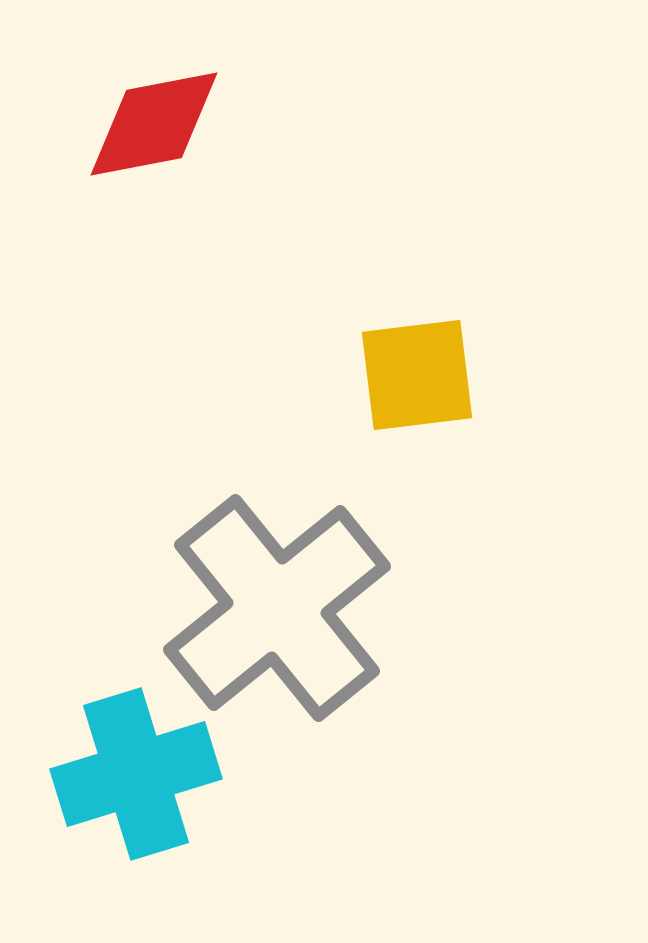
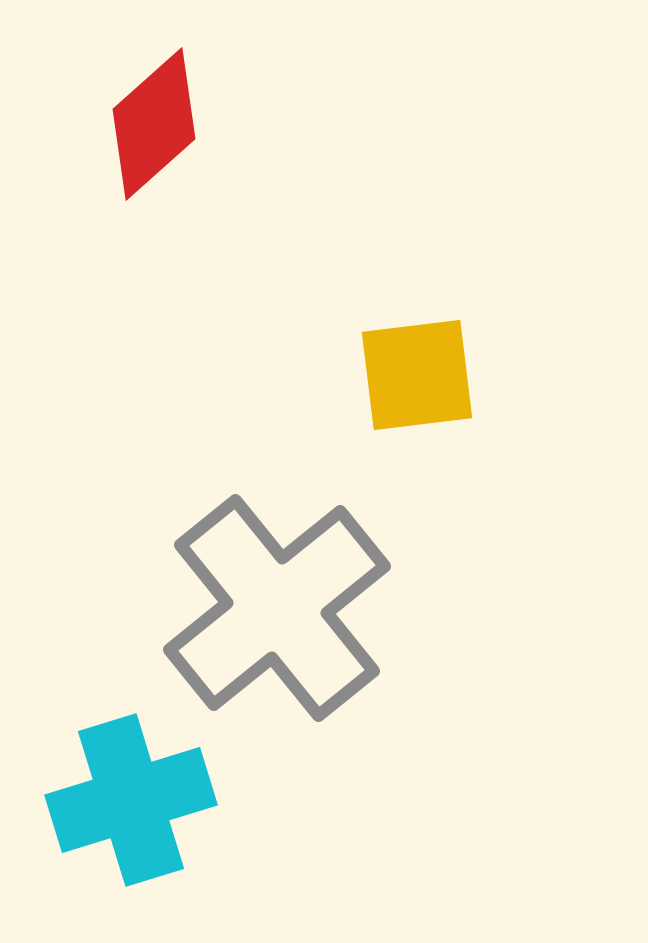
red diamond: rotated 31 degrees counterclockwise
cyan cross: moved 5 px left, 26 px down
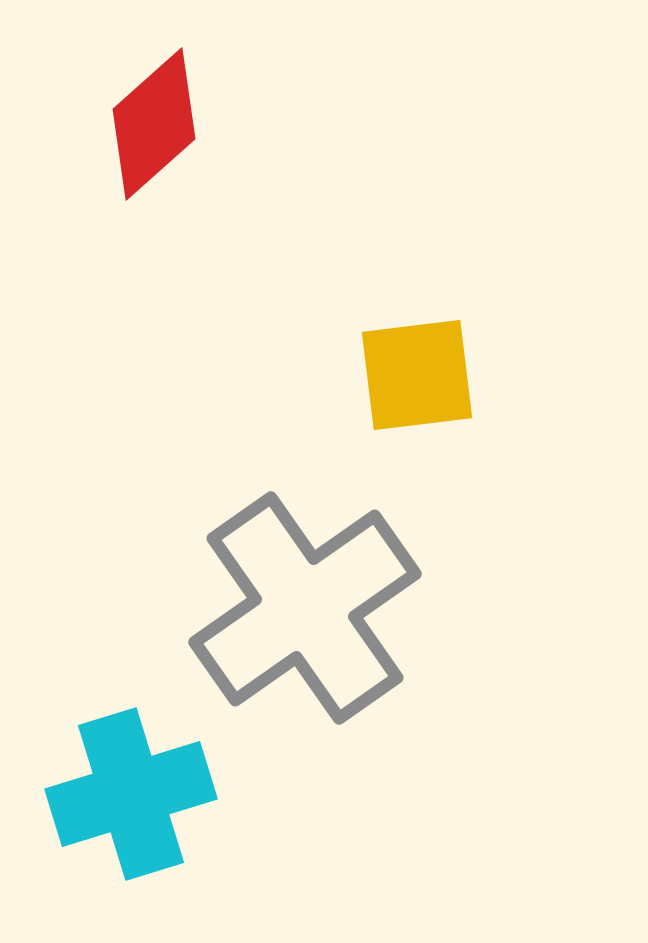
gray cross: moved 28 px right; rotated 4 degrees clockwise
cyan cross: moved 6 px up
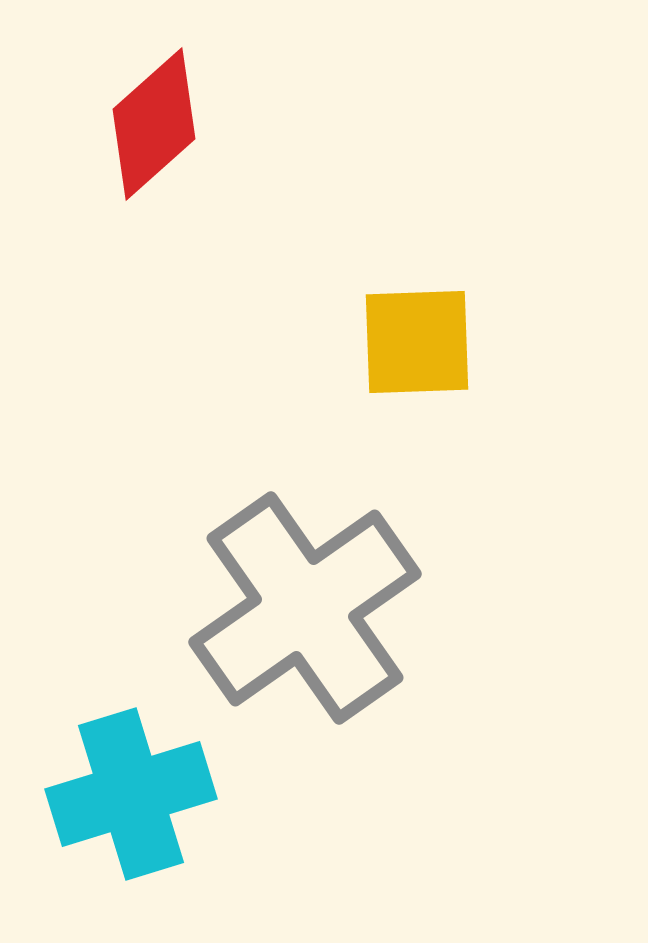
yellow square: moved 33 px up; rotated 5 degrees clockwise
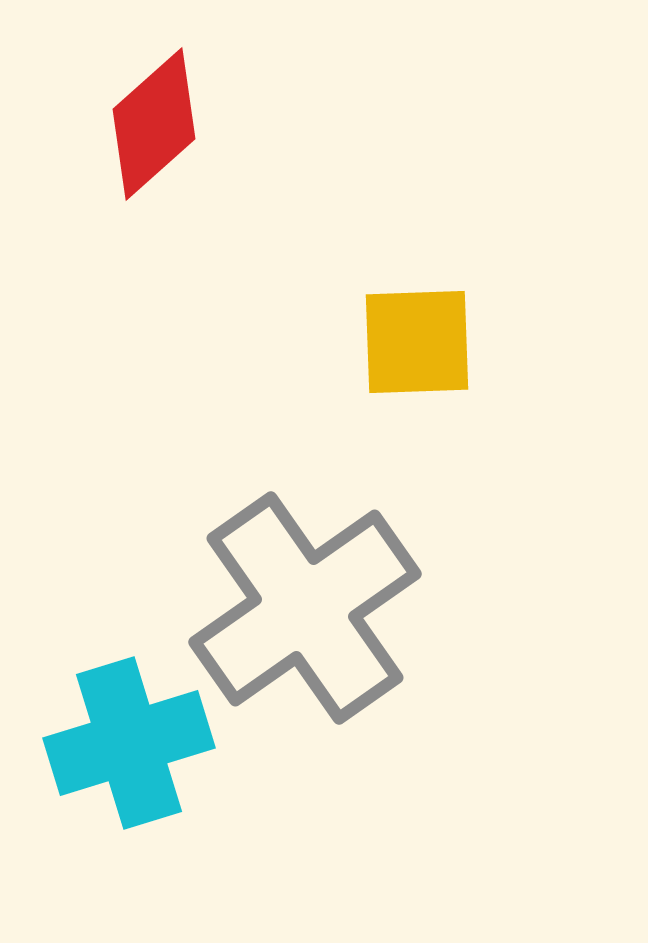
cyan cross: moved 2 px left, 51 px up
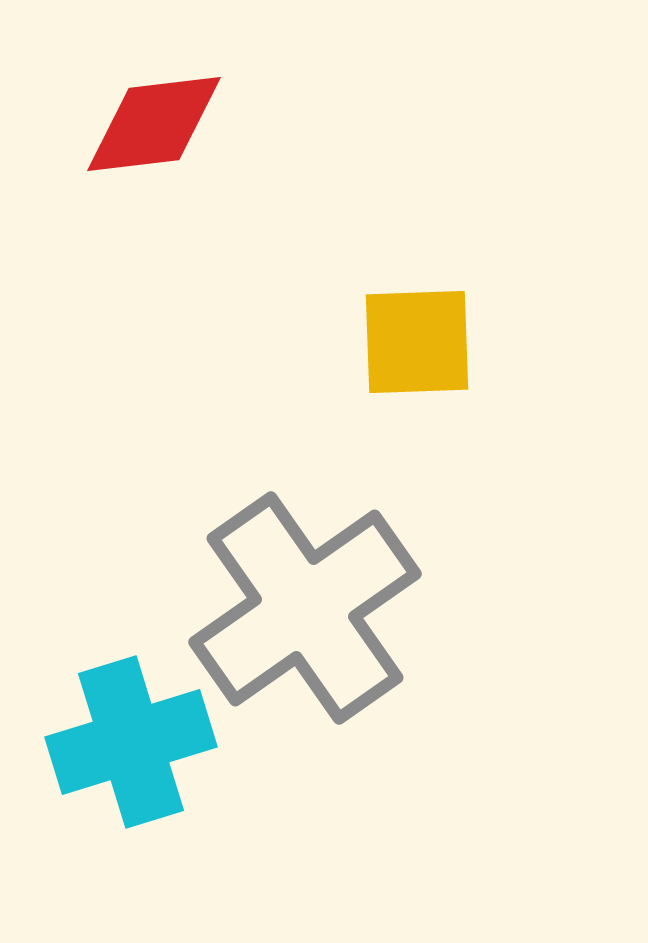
red diamond: rotated 35 degrees clockwise
cyan cross: moved 2 px right, 1 px up
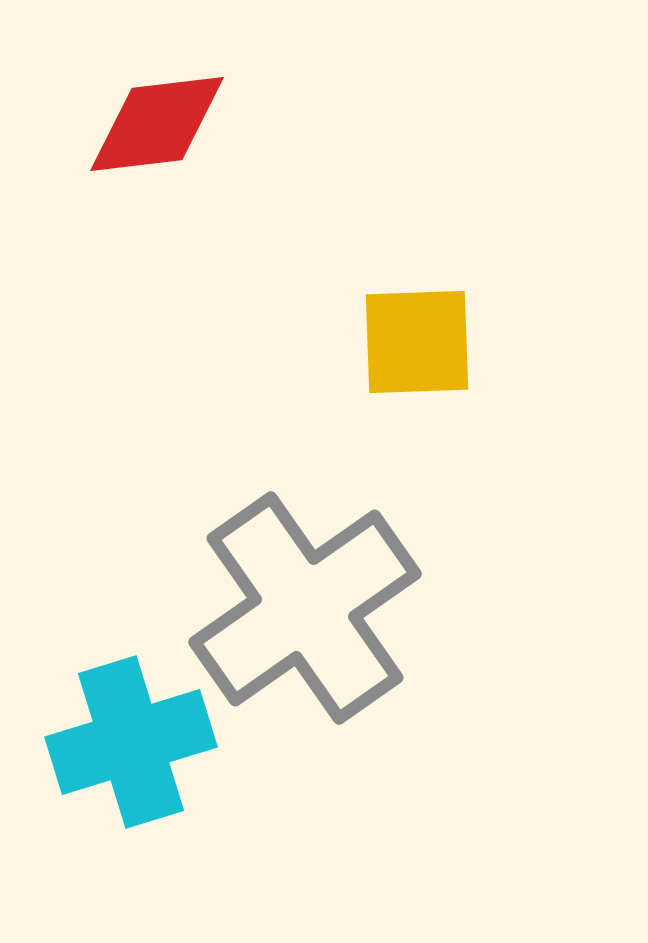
red diamond: moved 3 px right
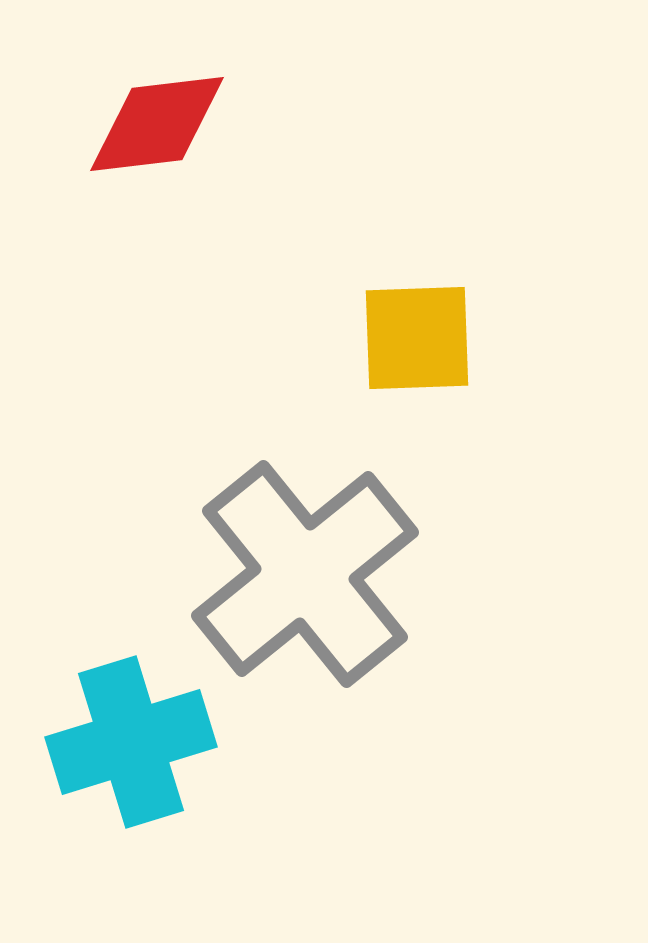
yellow square: moved 4 px up
gray cross: moved 34 px up; rotated 4 degrees counterclockwise
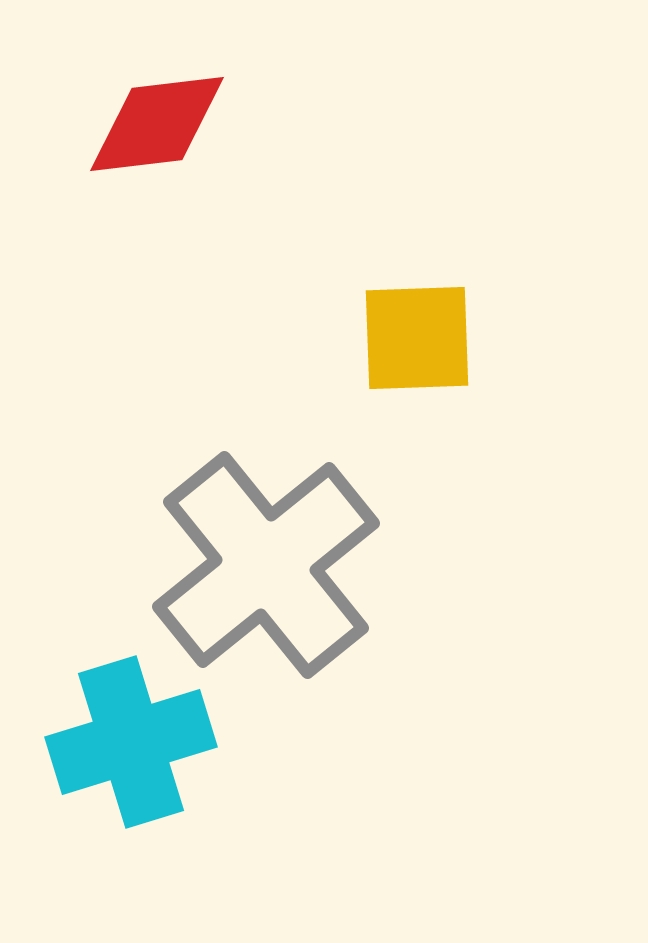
gray cross: moved 39 px left, 9 px up
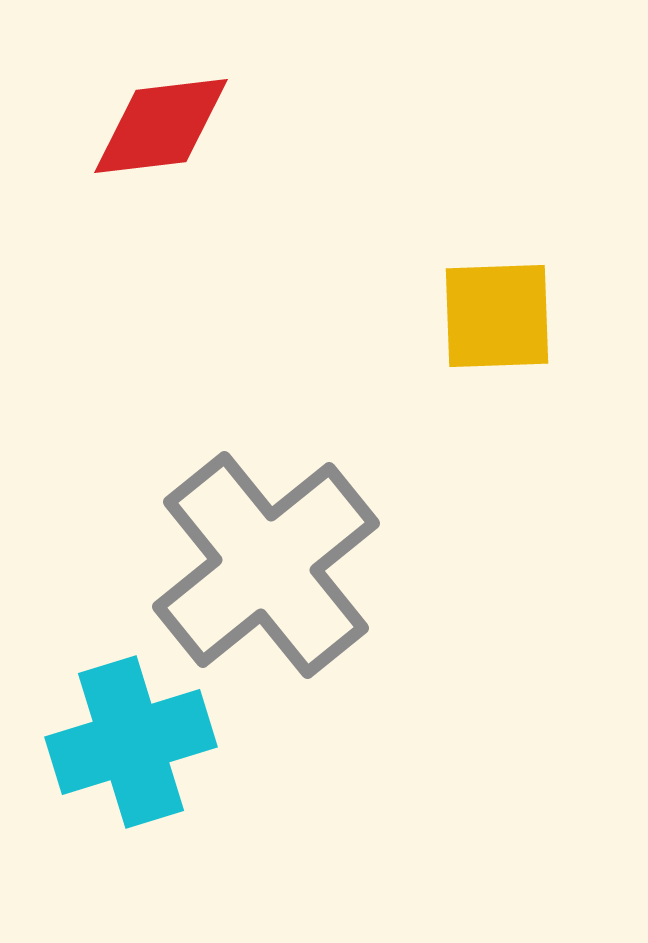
red diamond: moved 4 px right, 2 px down
yellow square: moved 80 px right, 22 px up
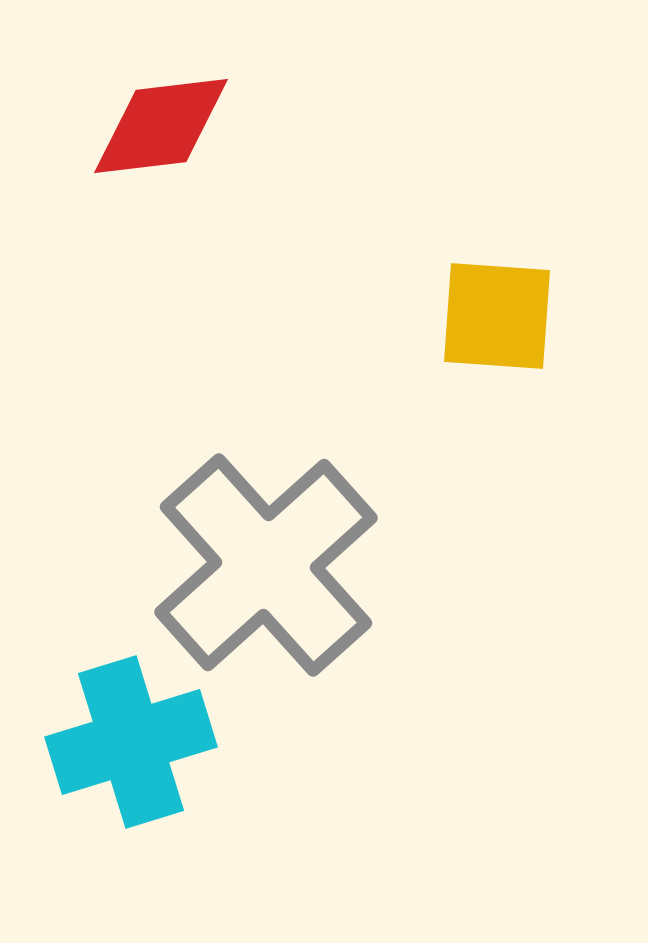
yellow square: rotated 6 degrees clockwise
gray cross: rotated 3 degrees counterclockwise
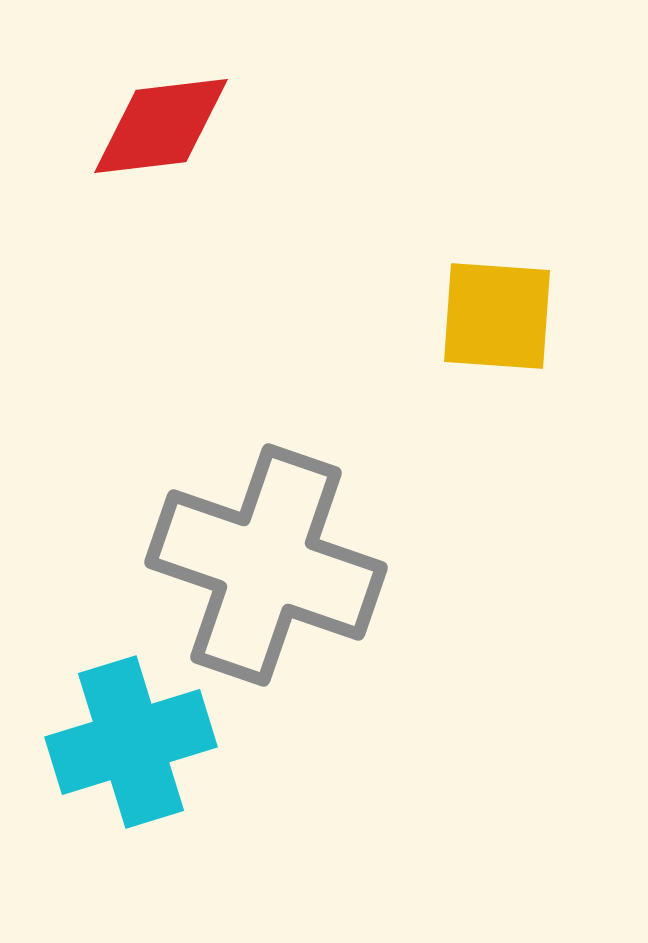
gray cross: rotated 29 degrees counterclockwise
